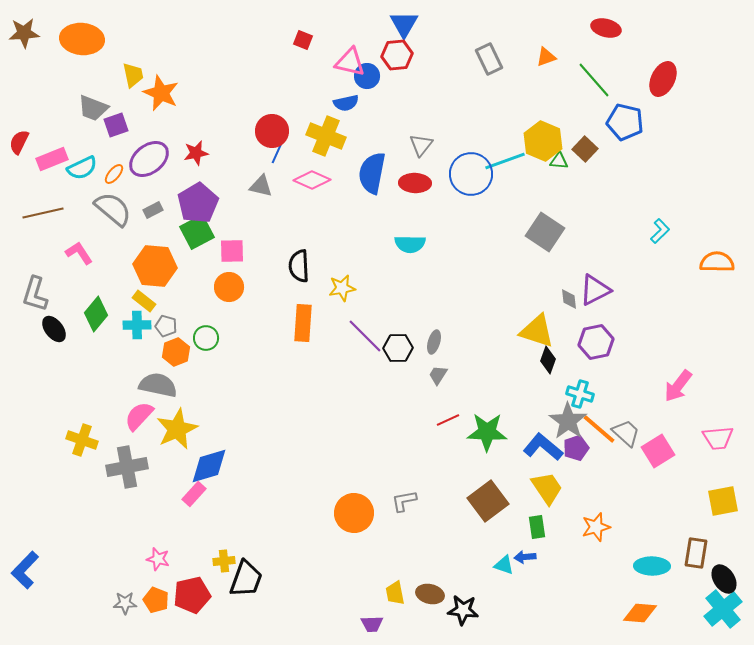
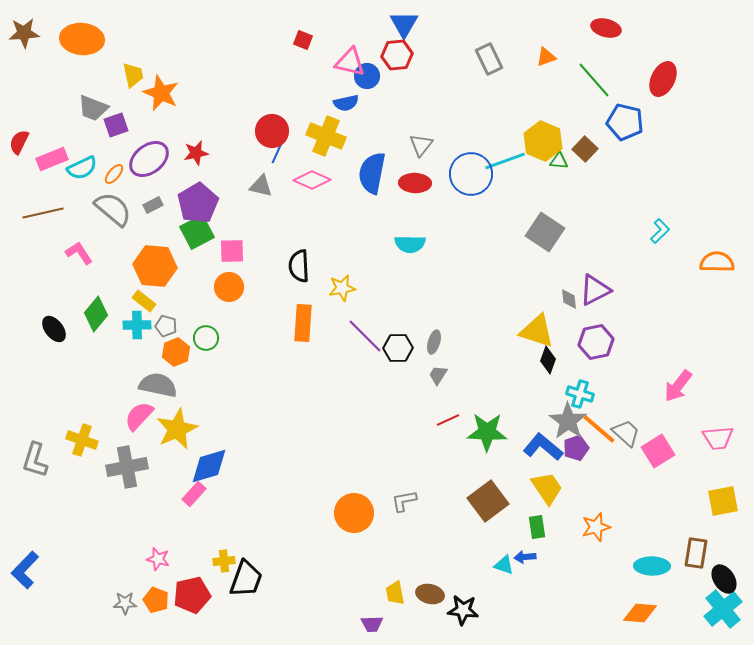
gray rectangle at (153, 210): moved 5 px up
gray L-shape at (35, 294): moved 166 px down
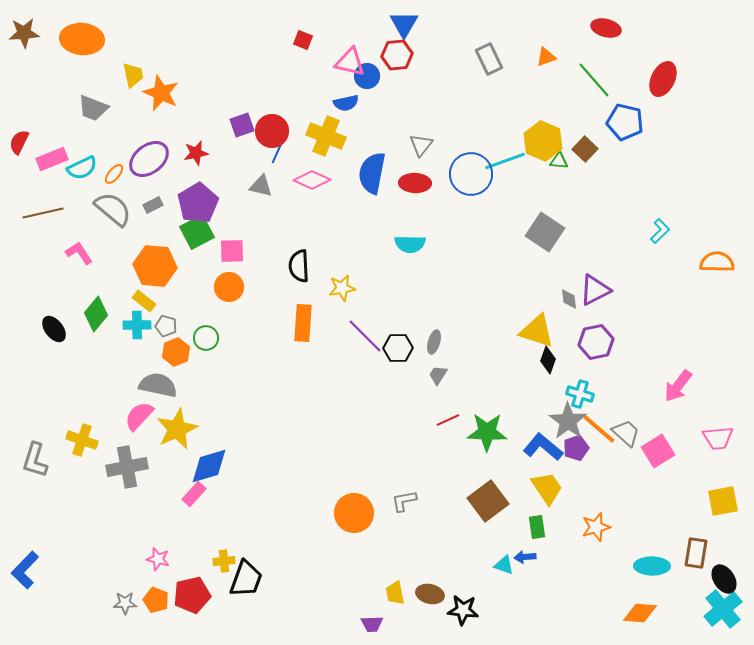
purple square at (116, 125): moved 126 px right
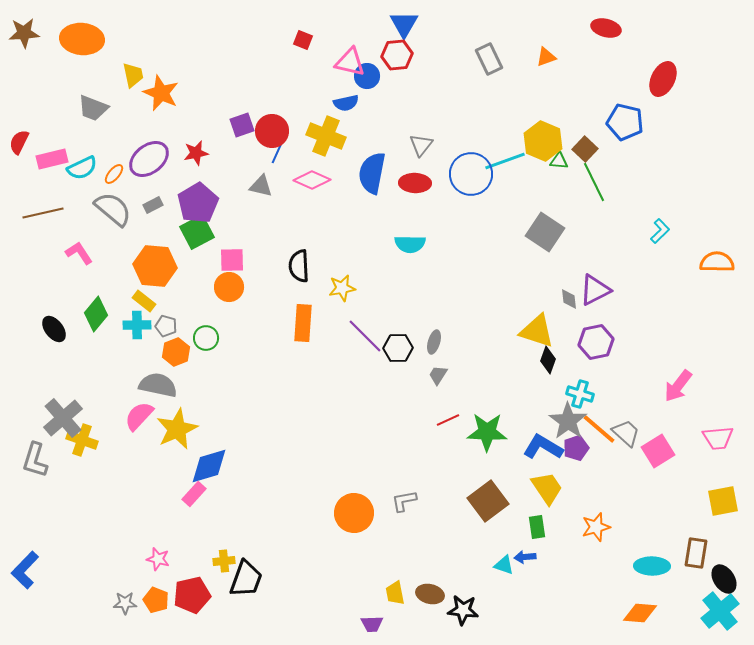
green line at (594, 80): moved 102 px down; rotated 15 degrees clockwise
pink rectangle at (52, 159): rotated 8 degrees clockwise
pink square at (232, 251): moved 9 px down
blue L-shape at (543, 447): rotated 9 degrees counterclockwise
gray cross at (127, 467): moved 64 px left, 49 px up; rotated 30 degrees counterclockwise
cyan cross at (723, 609): moved 3 px left, 2 px down
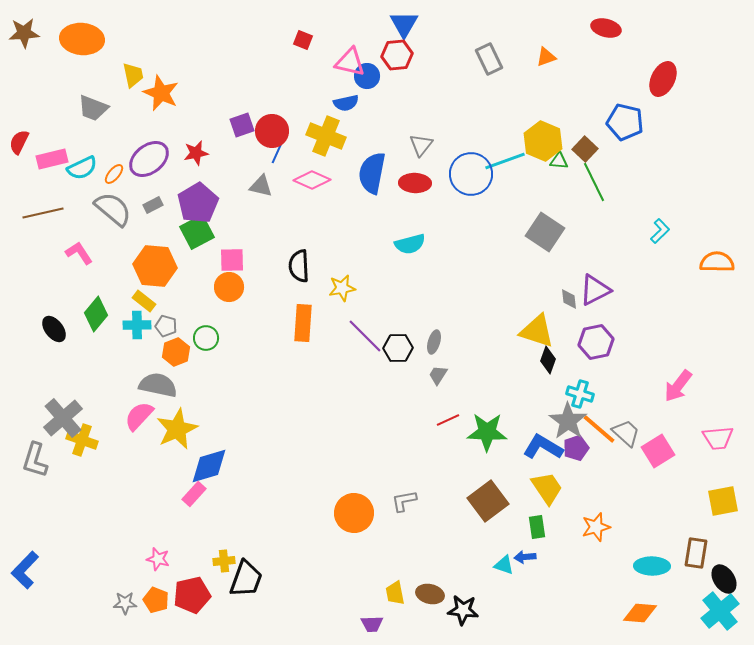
cyan semicircle at (410, 244): rotated 16 degrees counterclockwise
